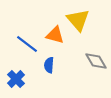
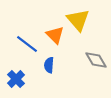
orange triangle: rotated 30 degrees clockwise
gray diamond: moved 1 px up
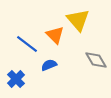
blue semicircle: rotated 63 degrees clockwise
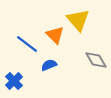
blue cross: moved 2 px left, 2 px down
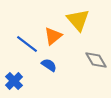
orange triangle: moved 2 px left, 1 px down; rotated 36 degrees clockwise
blue semicircle: rotated 56 degrees clockwise
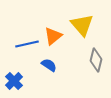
yellow triangle: moved 4 px right, 5 px down
blue line: rotated 50 degrees counterclockwise
gray diamond: rotated 45 degrees clockwise
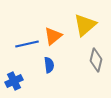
yellow triangle: moved 3 px right; rotated 30 degrees clockwise
blue semicircle: rotated 49 degrees clockwise
blue cross: rotated 18 degrees clockwise
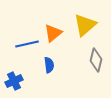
orange triangle: moved 3 px up
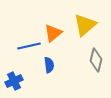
blue line: moved 2 px right, 2 px down
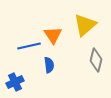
orange triangle: moved 2 px down; rotated 24 degrees counterclockwise
blue cross: moved 1 px right, 1 px down
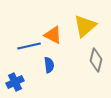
yellow triangle: moved 1 px down
orange triangle: rotated 30 degrees counterclockwise
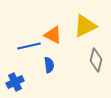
yellow triangle: rotated 15 degrees clockwise
